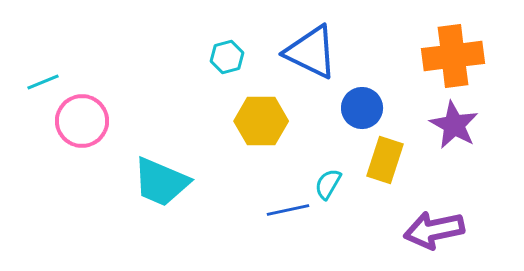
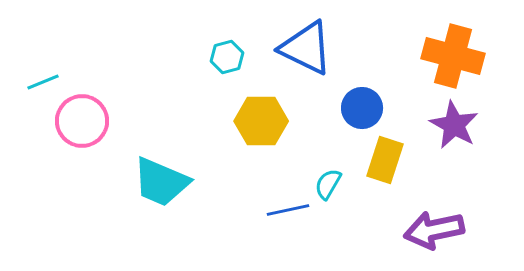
blue triangle: moved 5 px left, 4 px up
orange cross: rotated 22 degrees clockwise
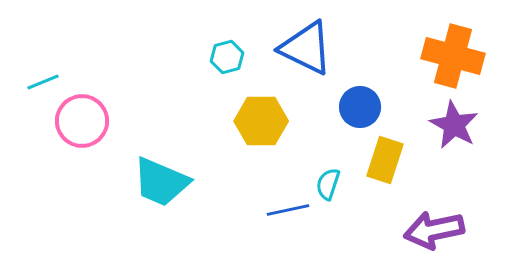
blue circle: moved 2 px left, 1 px up
cyan semicircle: rotated 12 degrees counterclockwise
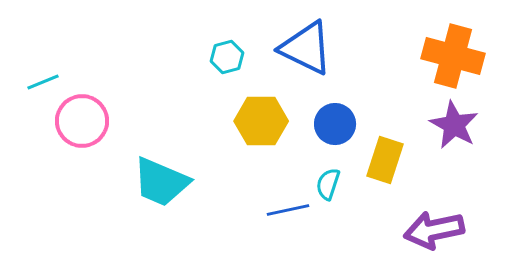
blue circle: moved 25 px left, 17 px down
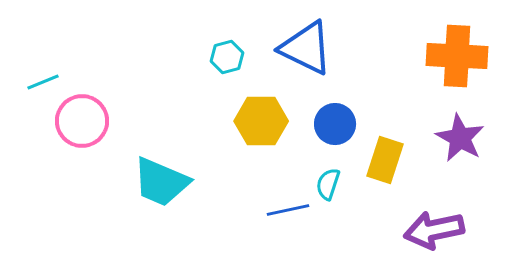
orange cross: moved 4 px right; rotated 12 degrees counterclockwise
purple star: moved 6 px right, 13 px down
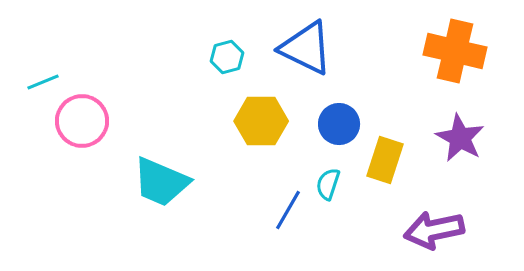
orange cross: moved 2 px left, 5 px up; rotated 10 degrees clockwise
blue circle: moved 4 px right
blue line: rotated 48 degrees counterclockwise
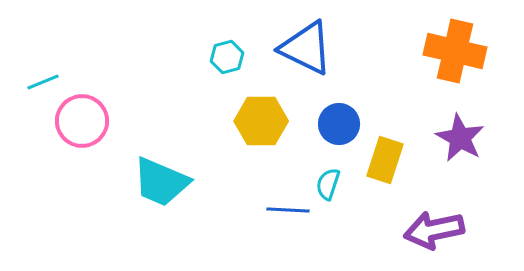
blue line: rotated 63 degrees clockwise
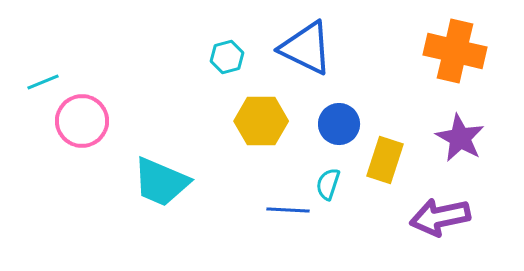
purple arrow: moved 6 px right, 13 px up
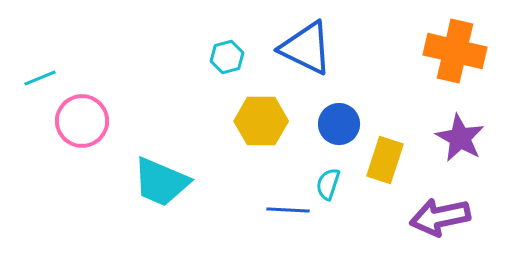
cyan line: moved 3 px left, 4 px up
